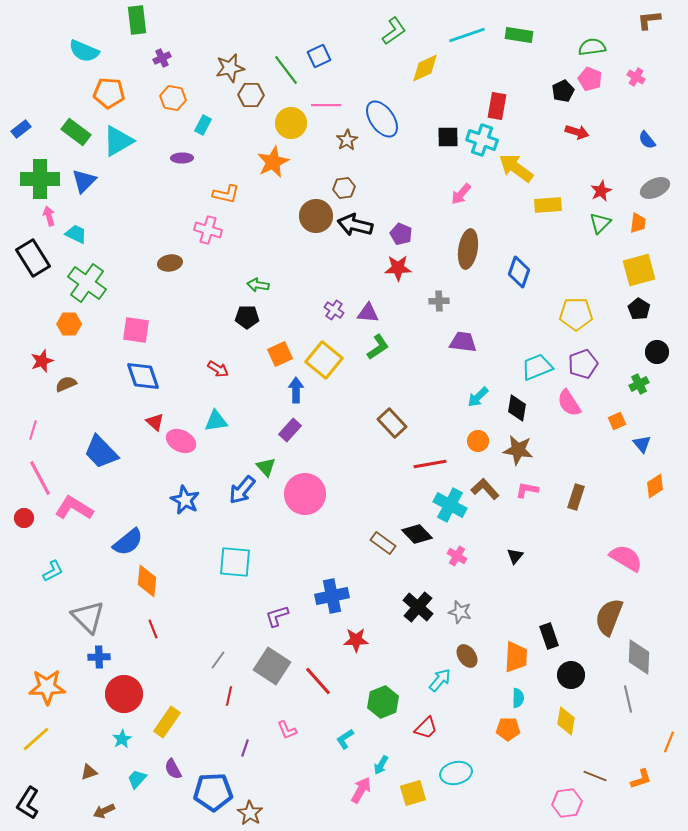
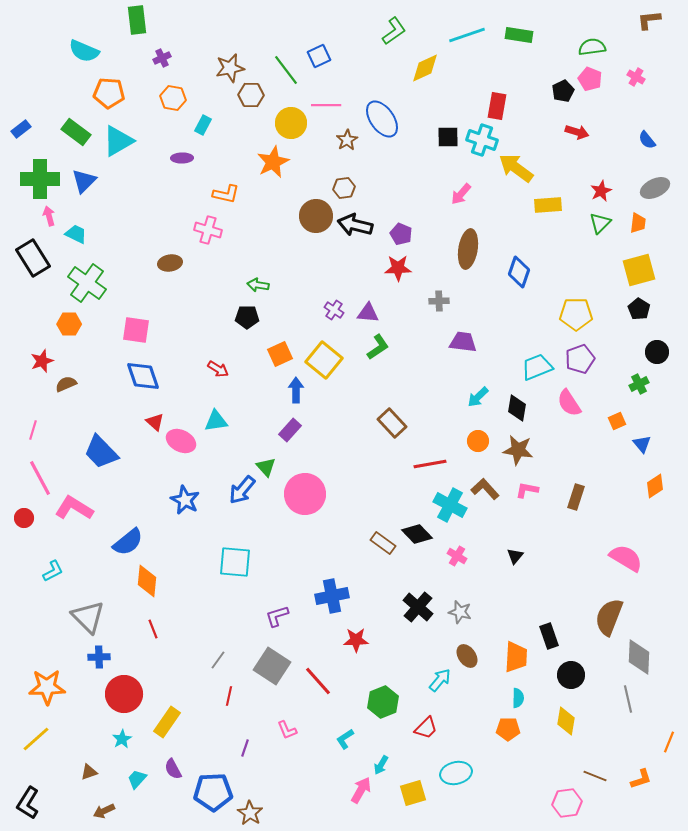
purple pentagon at (583, 364): moved 3 px left, 5 px up
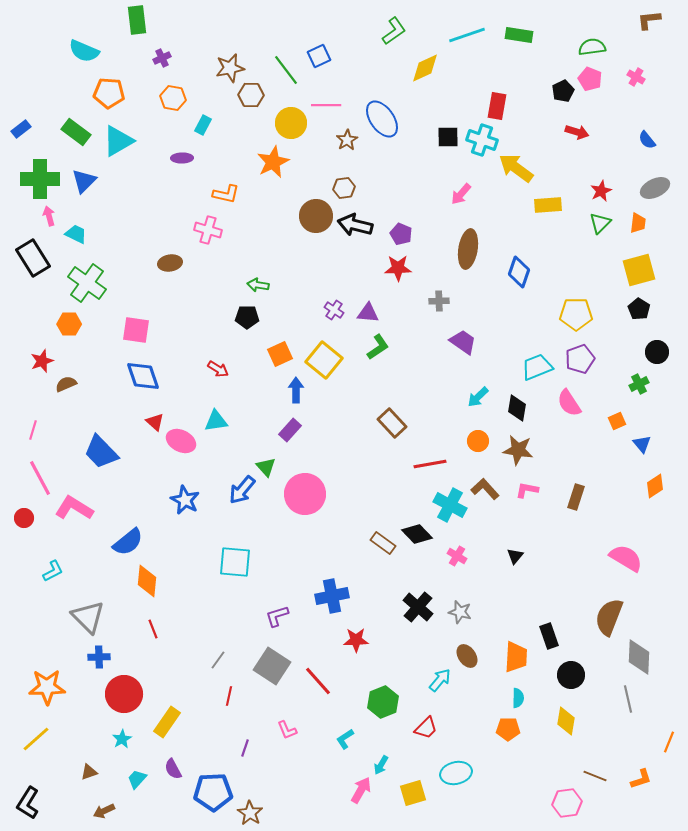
purple trapezoid at (463, 342): rotated 28 degrees clockwise
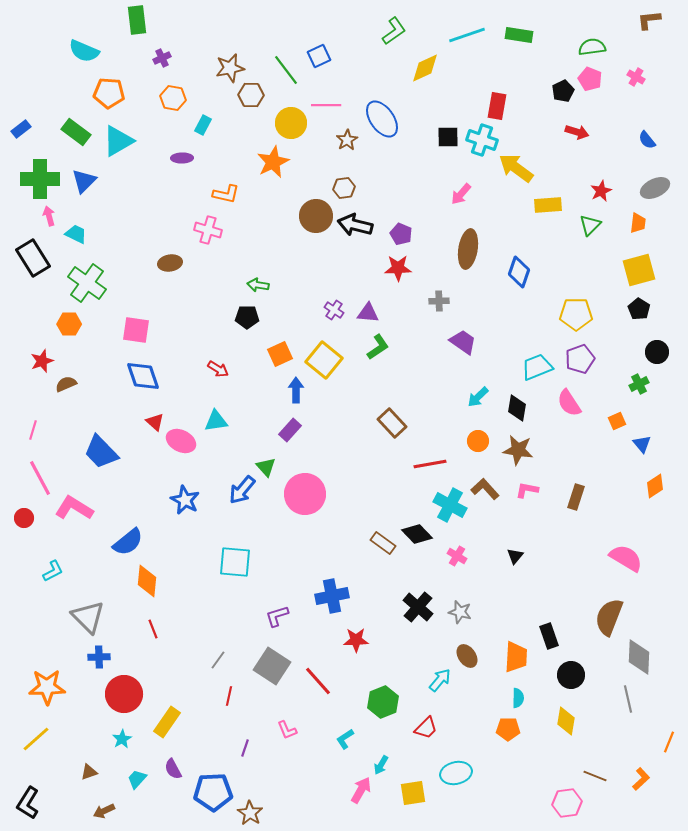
green triangle at (600, 223): moved 10 px left, 2 px down
orange L-shape at (641, 779): rotated 25 degrees counterclockwise
yellow square at (413, 793): rotated 8 degrees clockwise
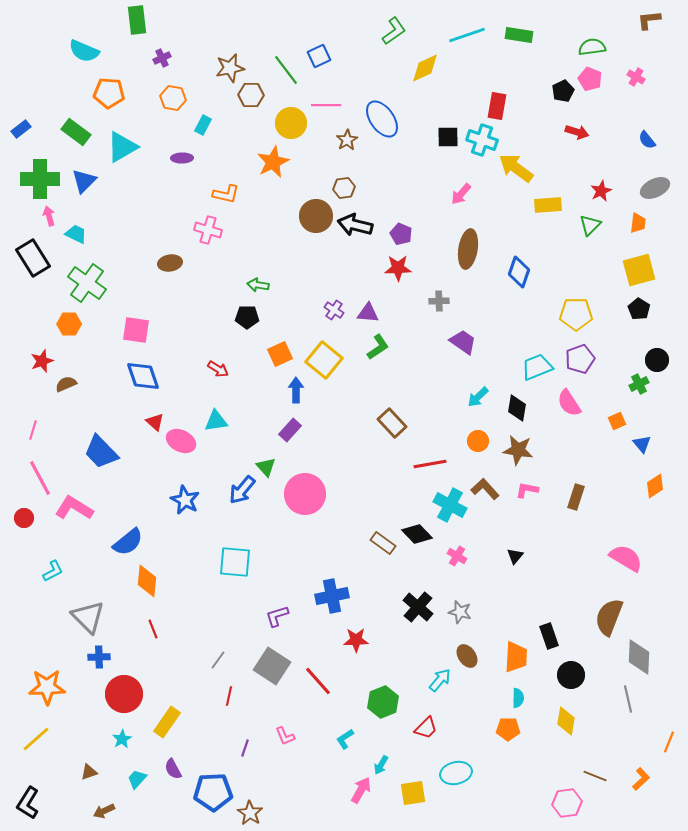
cyan triangle at (118, 141): moved 4 px right, 6 px down
black circle at (657, 352): moved 8 px down
pink L-shape at (287, 730): moved 2 px left, 6 px down
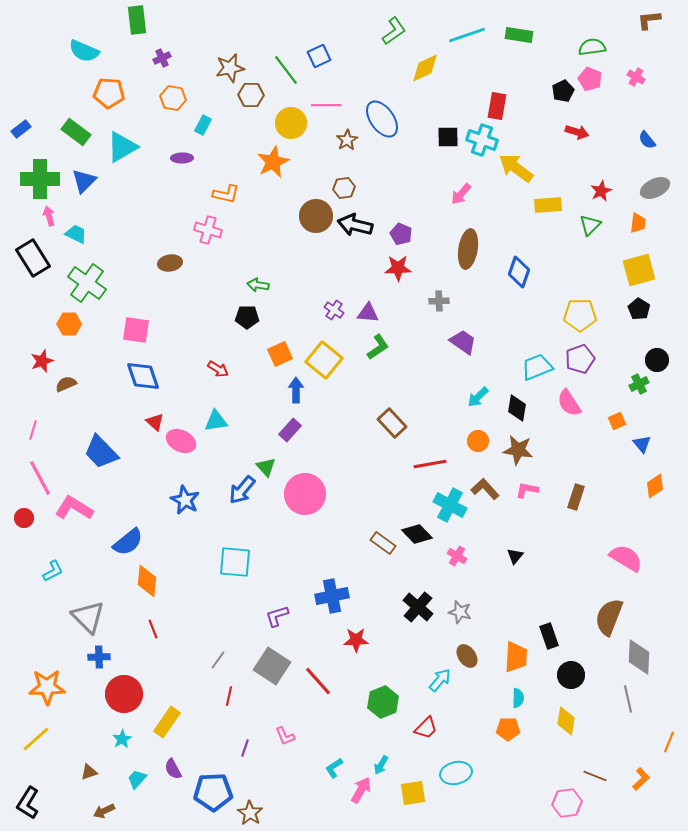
yellow pentagon at (576, 314): moved 4 px right, 1 px down
cyan L-shape at (345, 739): moved 11 px left, 29 px down
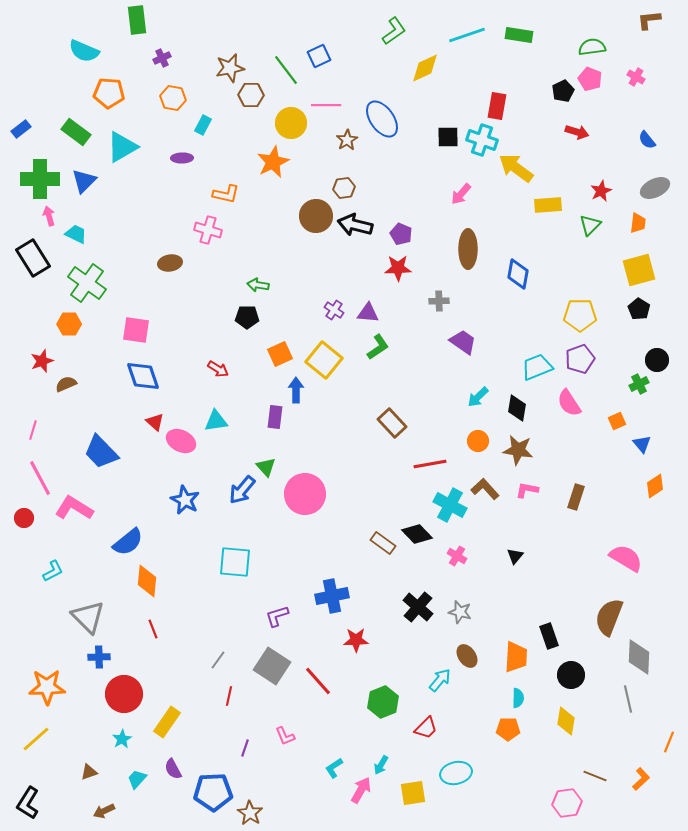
brown ellipse at (468, 249): rotated 9 degrees counterclockwise
blue diamond at (519, 272): moved 1 px left, 2 px down; rotated 8 degrees counterclockwise
purple rectangle at (290, 430): moved 15 px left, 13 px up; rotated 35 degrees counterclockwise
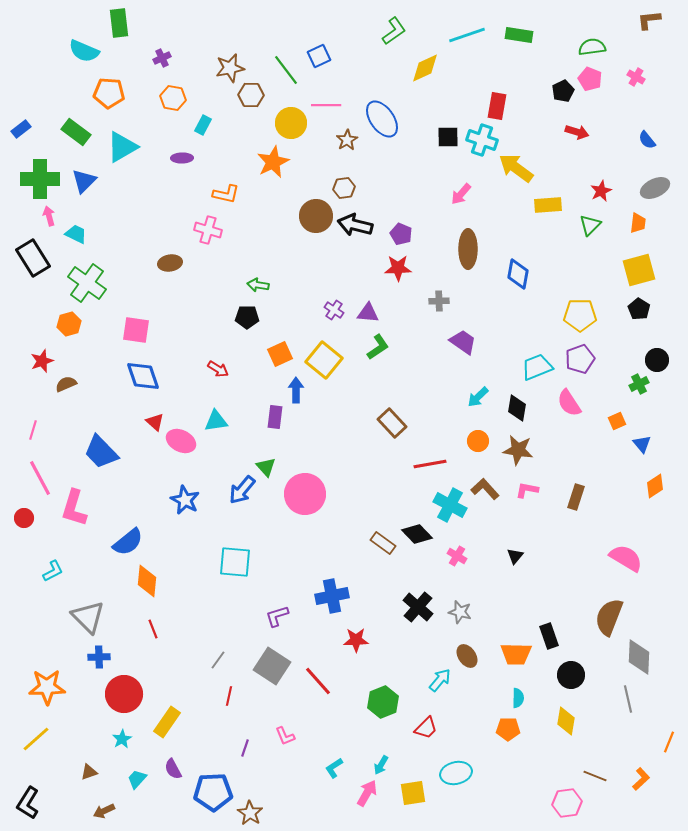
green rectangle at (137, 20): moved 18 px left, 3 px down
orange hexagon at (69, 324): rotated 15 degrees counterclockwise
pink L-shape at (74, 508): rotated 105 degrees counterclockwise
orange trapezoid at (516, 657): moved 3 px up; rotated 88 degrees clockwise
pink arrow at (361, 790): moved 6 px right, 3 px down
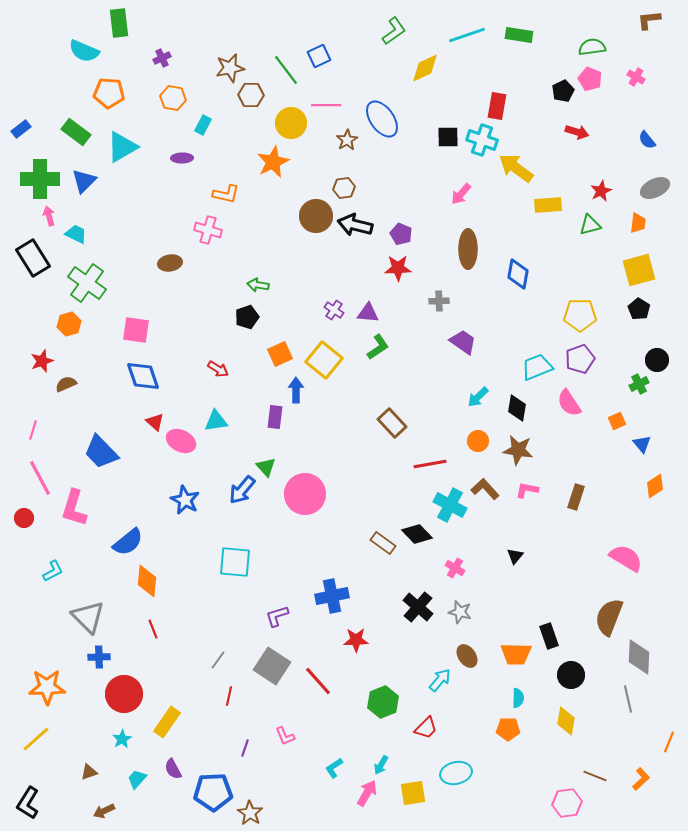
green triangle at (590, 225): rotated 30 degrees clockwise
black pentagon at (247, 317): rotated 20 degrees counterclockwise
pink cross at (457, 556): moved 2 px left, 12 px down
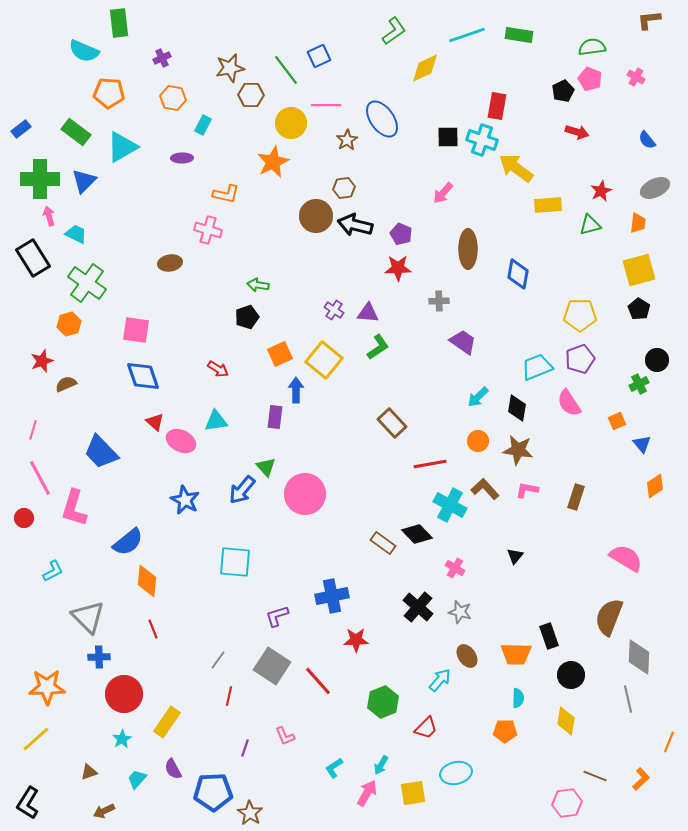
pink arrow at (461, 194): moved 18 px left, 1 px up
orange pentagon at (508, 729): moved 3 px left, 2 px down
